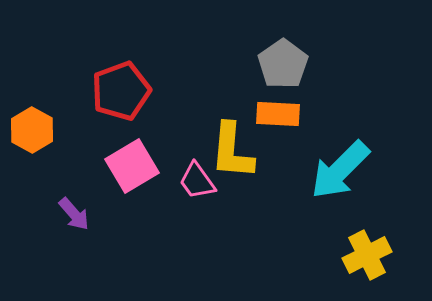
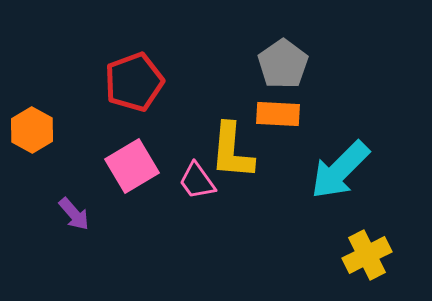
red pentagon: moved 13 px right, 9 px up
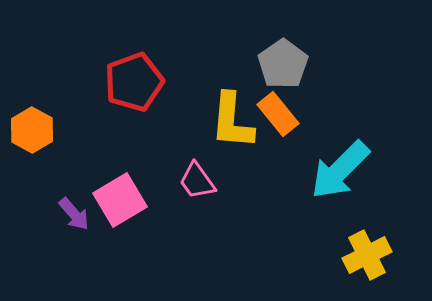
orange rectangle: rotated 48 degrees clockwise
yellow L-shape: moved 30 px up
pink square: moved 12 px left, 34 px down
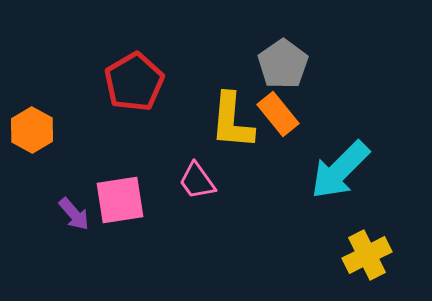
red pentagon: rotated 10 degrees counterclockwise
pink square: rotated 22 degrees clockwise
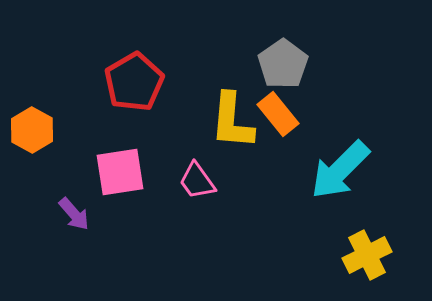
pink square: moved 28 px up
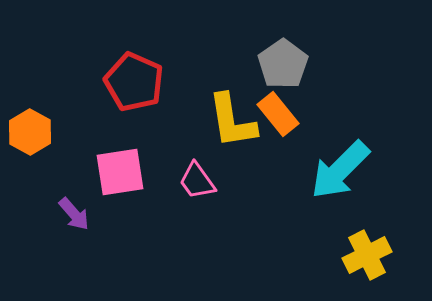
red pentagon: rotated 18 degrees counterclockwise
yellow L-shape: rotated 14 degrees counterclockwise
orange hexagon: moved 2 px left, 2 px down
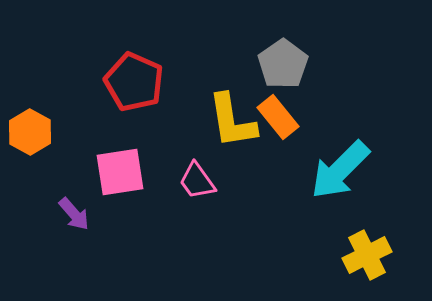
orange rectangle: moved 3 px down
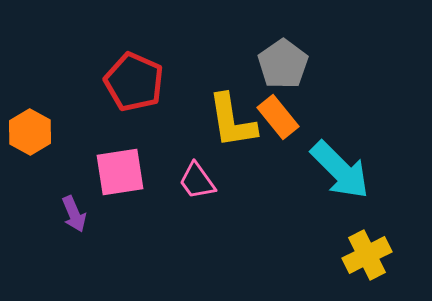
cyan arrow: rotated 90 degrees counterclockwise
purple arrow: rotated 18 degrees clockwise
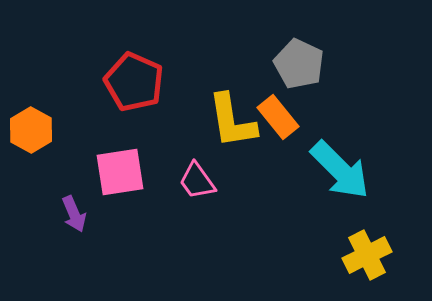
gray pentagon: moved 16 px right; rotated 12 degrees counterclockwise
orange hexagon: moved 1 px right, 2 px up
